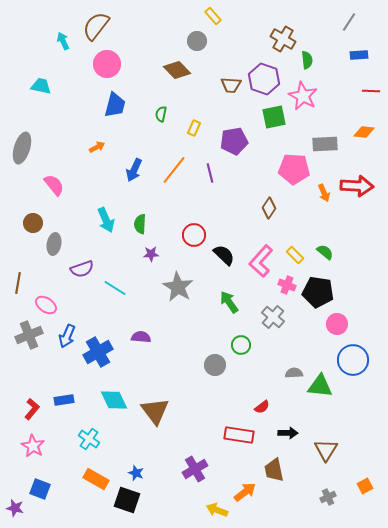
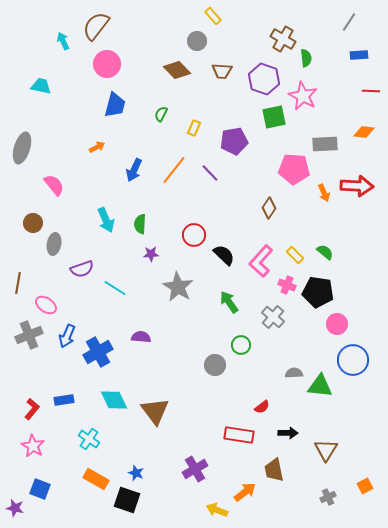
green semicircle at (307, 60): moved 1 px left, 2 px up
brown trapezoid at (231, 85): moved 9 px left, 14 px up
green semicircle at (161, 114): rotated 14 degrees clockwise
purple line at (210, 173): rotated 30 degrees counterclockwise
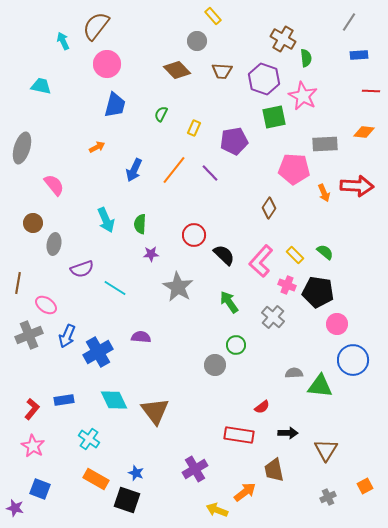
green circle at (241, 345): moved 5 px left
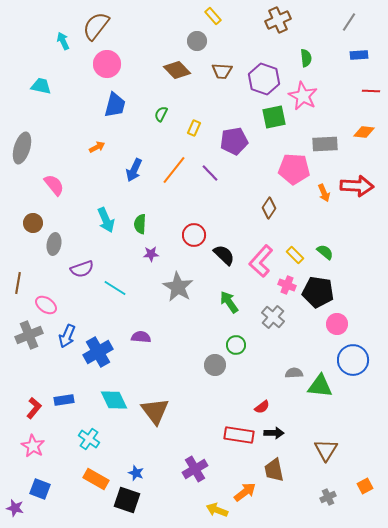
brown cross at (283, 39): moved 5 px left, 19 px up; rotated 35 degrees clockwise
red L-shape at (32, 409): moved 2 px right, 1 px up
black arrow at (288, 433): moved 14 px left
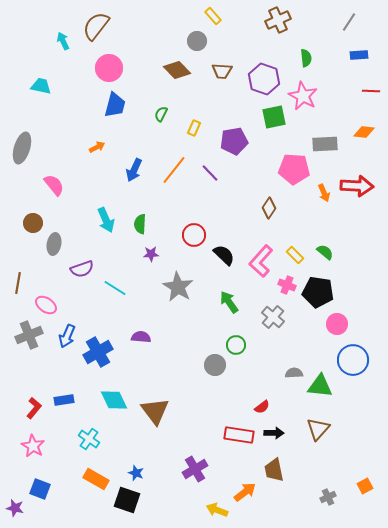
pink circle at (107, 64): moved 2 px right, 4 px down
brown triangle at (326, 450): moved 8 px left, 21 px up; rotated 10 degrees clockwise
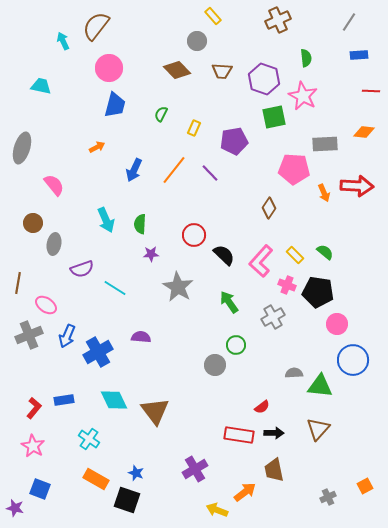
gray cross at (273, 317): rotated 20 degrees clockwise
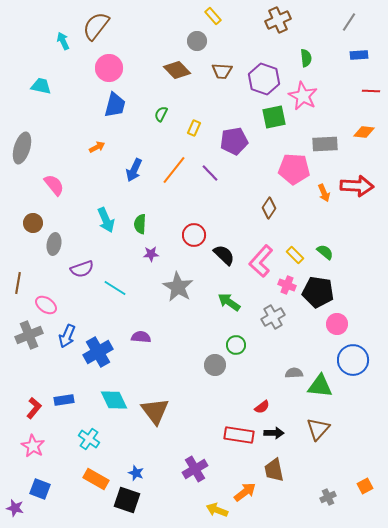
green arrow at (229, 302): rotated 20 degrees counterclockwise
